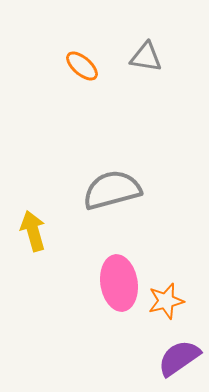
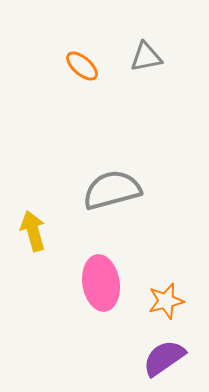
gray triangle: rotated 20 degrees counterclockwise
pink ellipse: moved 18 px left
purple semicircle: moved 15 px left
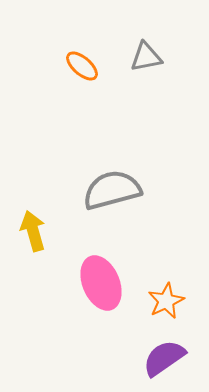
pink ellipse: rotated 14 degrees counterclockwise
orange star: rotated 12 degrees counterclockwise
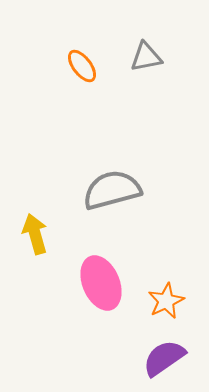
orange ellipse: rotated 12 degrees clockwise
yellow arrow: moved 2 px right, 3 px down
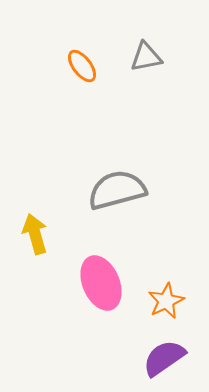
gray semicircle: moved 5 px right
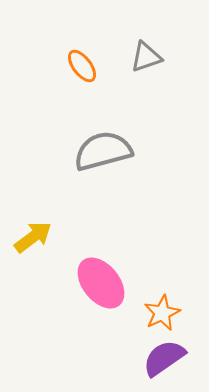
gray triangle: rotated 8 degrees counterclockwise
gray semicircle: moved 14 px left, 39 px up
yellow arrow: moved 2 px left, 3 px down; rotated 69 degrees clockwise
pink ellipse: rotated 16 degrees counterclockwise
orange star: moved 4 px left, 12 px down
